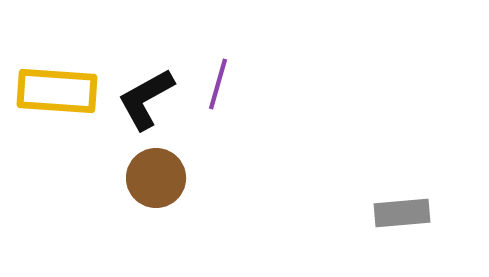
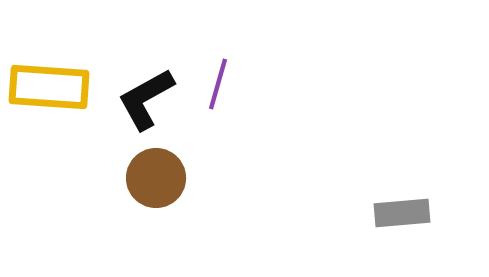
yellow rectangle: moved 8 px left, 4 px up
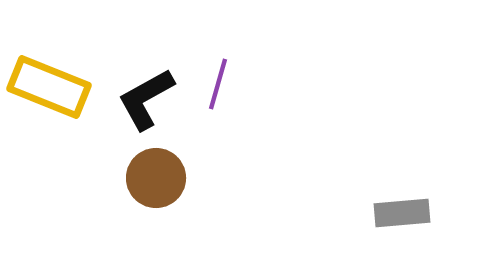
yellow rectangle: rotated 18 degrees clockwise
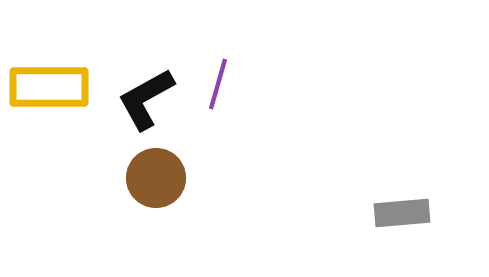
yellow rectangle: rotated 22 degrees counterclockwise
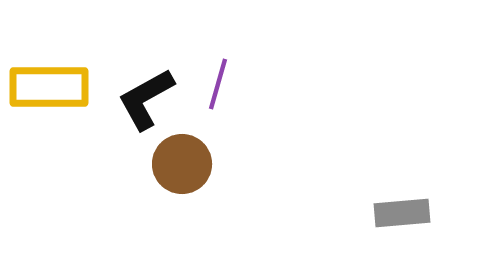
brown circle: moved 26 px right, 14 px up
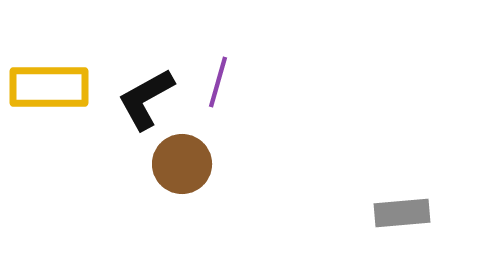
purple line: moved 2 px up
